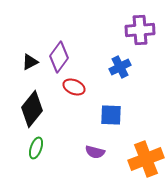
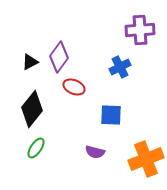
green ellipse: rotated 15 degrees clockwise
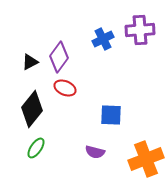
blue cross: moved 17 px left, 28 px up
red ellipse: moved 9 px left, 1 px down
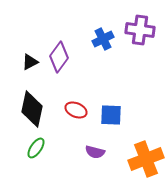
purple cross: rotated 12 degrees clockwise
red ellipse: moved 11 px right, 22 px down
black diamond: rotated 27 degrees counterclockwise
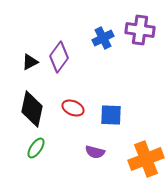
blue cross: moved 1 px up
red ellipse: moved 3 px left, 2 px up
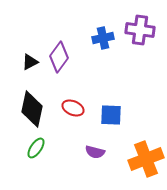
blue cross: rotated 15 degrees clockwise
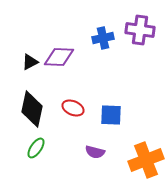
purple diamond: rotated 56 degrees clockwise
orange cross: moved 1 px down
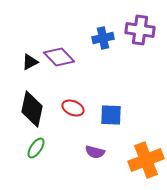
purple diamond: rotated 44 degrees clockwise
